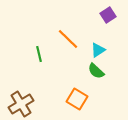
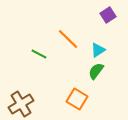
green line: rotated 49 degrees counterclockwise
green semicircle: rotated 84 degrees clockwise
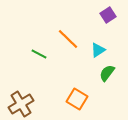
green semicircle: moved 11 px right, 2 px down
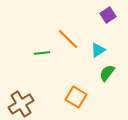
green line: moved 3 px right, 1 px up; rotated 35 degrees counterclockwise
orange square: moved 1 px left, 2 px up
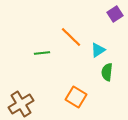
purple square: moved 7 px right, 1 px up
orange line: moved 3 px right, 2 px up
green semicircle: moved 1 px up; rotated 30 degrees counterclockwise
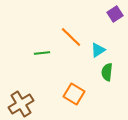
orange square: moved 2 px left, 3 px up
